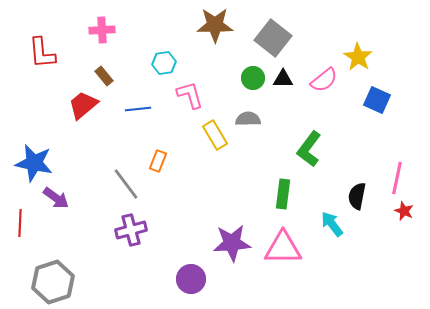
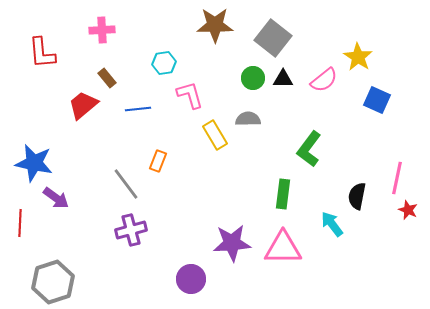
brown rectangle: moved 3 px right, 2 px down
red star: moved 4 px right, 1 px up
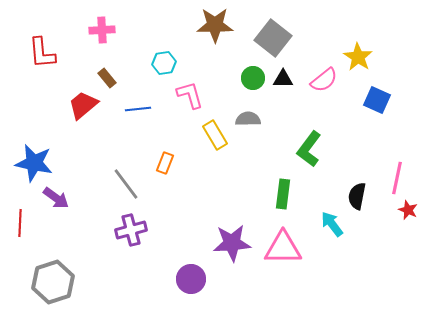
orange rectangle: moved 7 px right, 2 px down
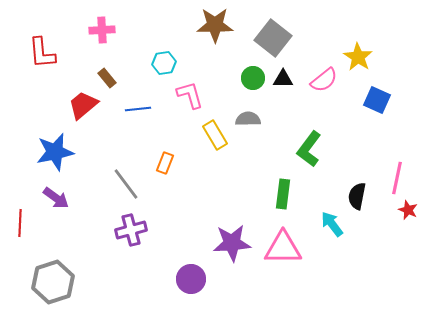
blue star: moved 21 px right, 11 px up; rotated 24 degrees counterclockwise
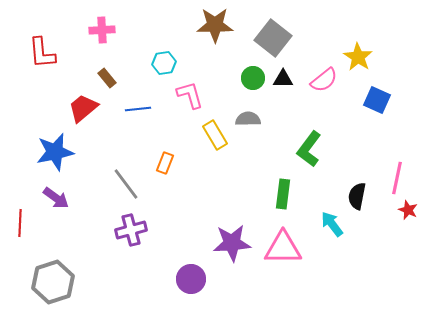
red trapezoid: moved 3 px down
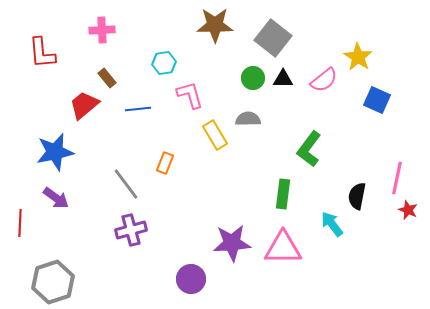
red trapezoid: moved 1 px right, 3 px up
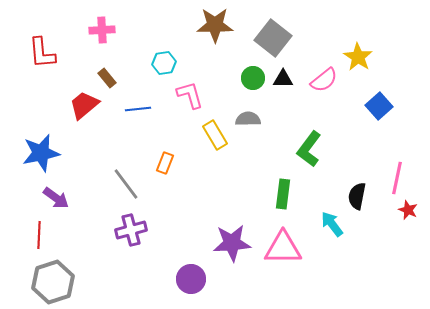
blue square: moved 2 px right, 6 px down; rotated 24 degrees clockwise
blue star: moved 14 px left, 1 px down
red line: moved 19 px right, 12 px down
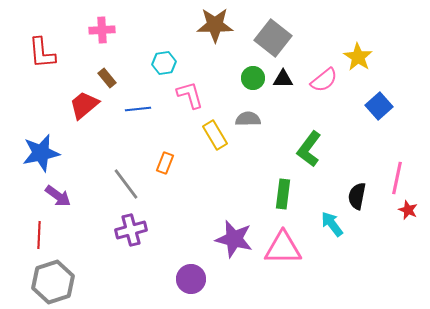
purple arrow: moved 2 px right, 2 px up
purple star: moved 2 px right, 4 px up; rotated 18 degrees clockwise
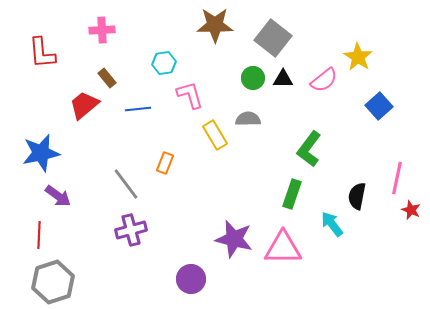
green rectangle: moved 9 px right; rotated 12 degrees clockwise
red star: moved 3 px right
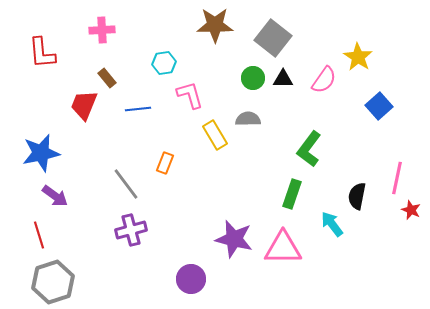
pink semicircle: rotated 16 degrees counterclockwise
red trapezoid: rotated 28 degrees counterclockwise
purple arrow: moved 3 px left
red line: rotated 20 degrees counterclockwise
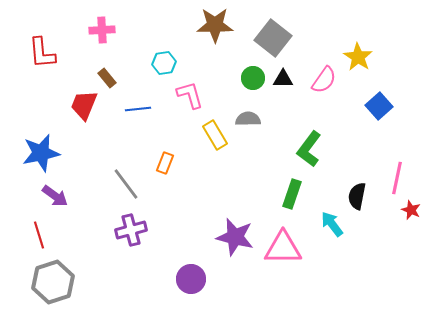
purple star: moved 1 px right, 2 px up
